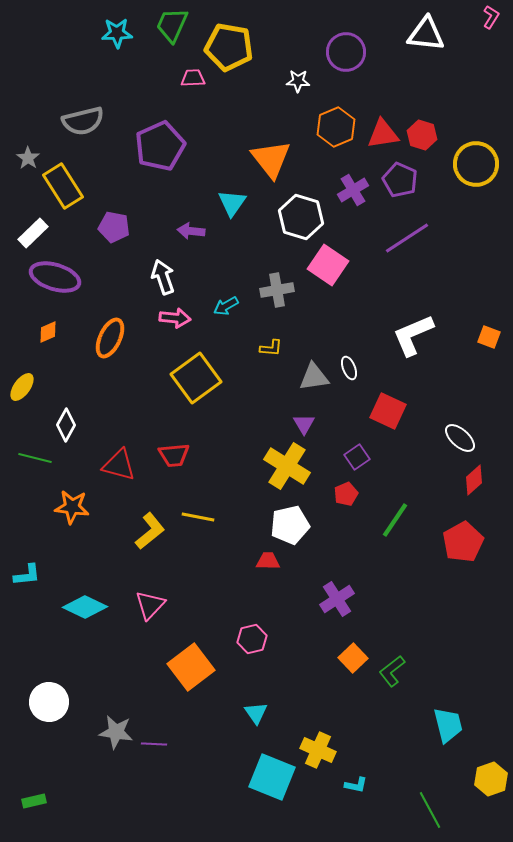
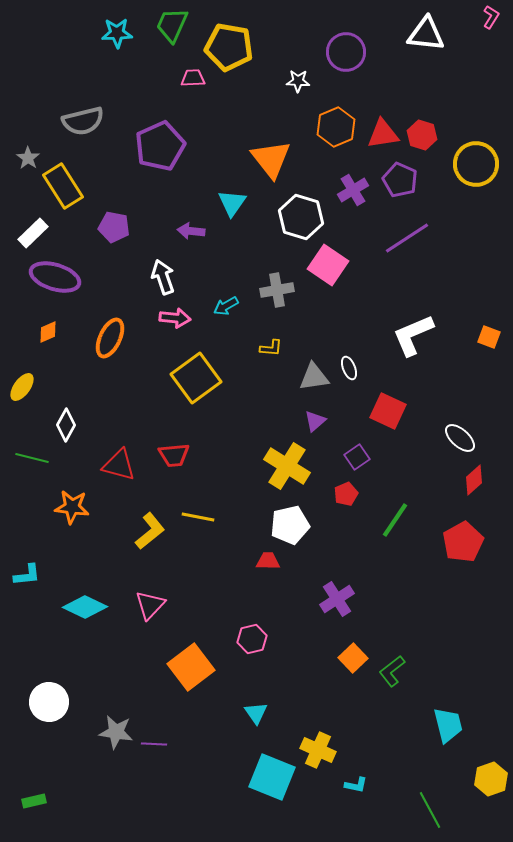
purple triangle at (304, 424): moved 11 px right, 3 px up; rotated 20 degrees clockwise
green line at (35, 458): moved 3 px left
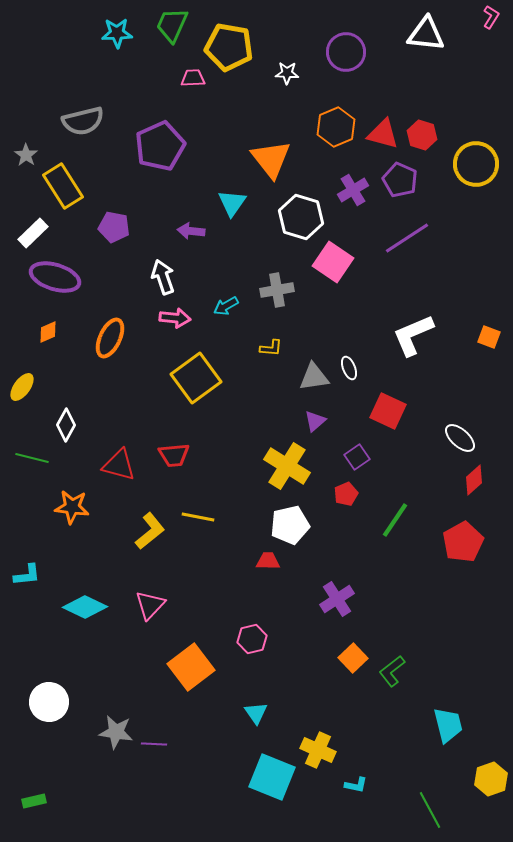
white star at (298, 81): moved 11 px left, 8 px up
red triangle at (383, 134): rotated 24 degrees clockwise
gray star at (28, 158): moved 2 px left, 3 px up
pink square at (328, 265): moved 5 px right, 3 px up
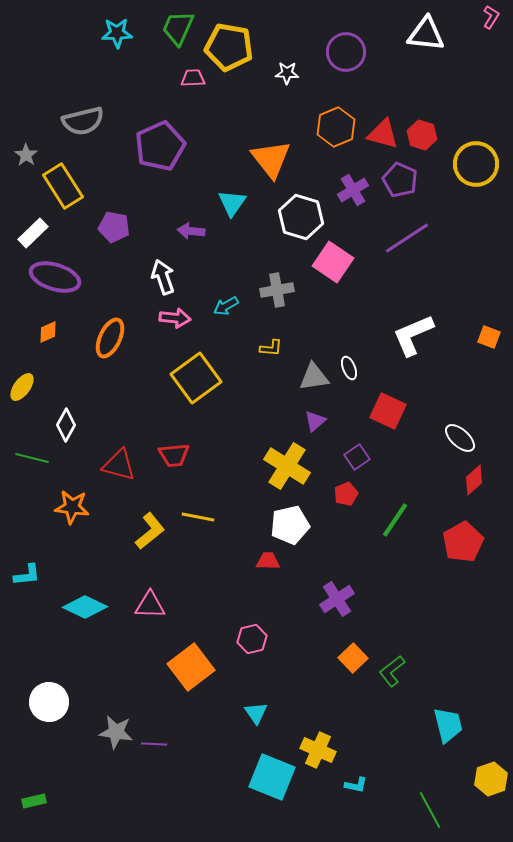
green trapezoid at (172, 25): moved 6 px right, 3 px down
pink triangle at (150, 605): rotated 48 degrees clockwise
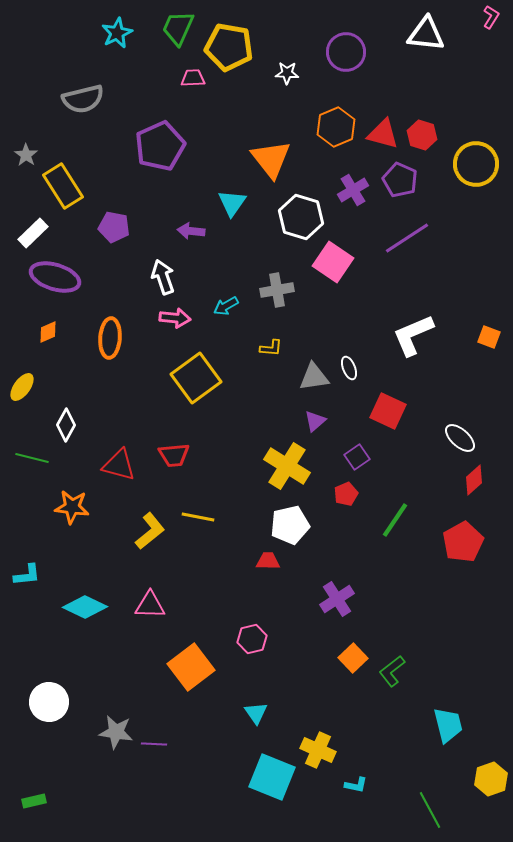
cyan star at (117, 33): rotated 24 degrees counterclockwise
gray semicircle at (83, 121): moved 22 px up
orange ellipse at (110, 338): rotated 21 degrees counterclockwise
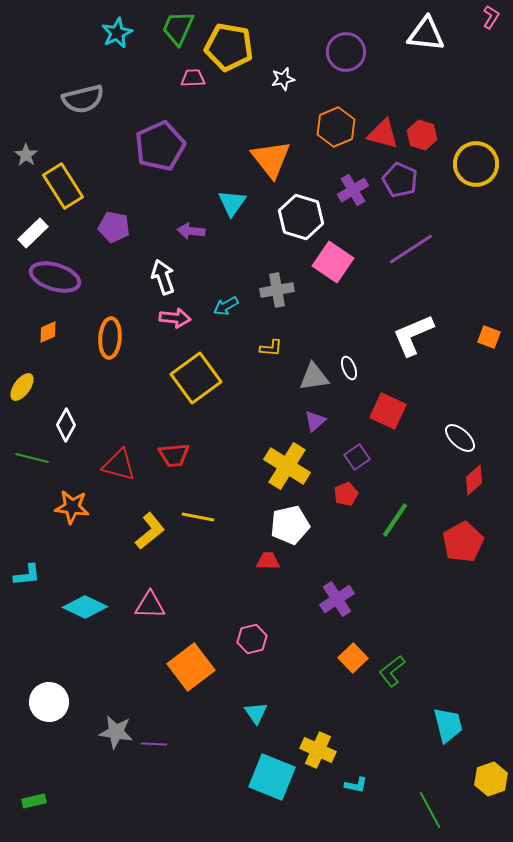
white star at (287, 73): moved 4 px left, 6 px down; rotated 15 degrees counterclockwise
purple line at (407, 238): moved 4 px right, 11 px down
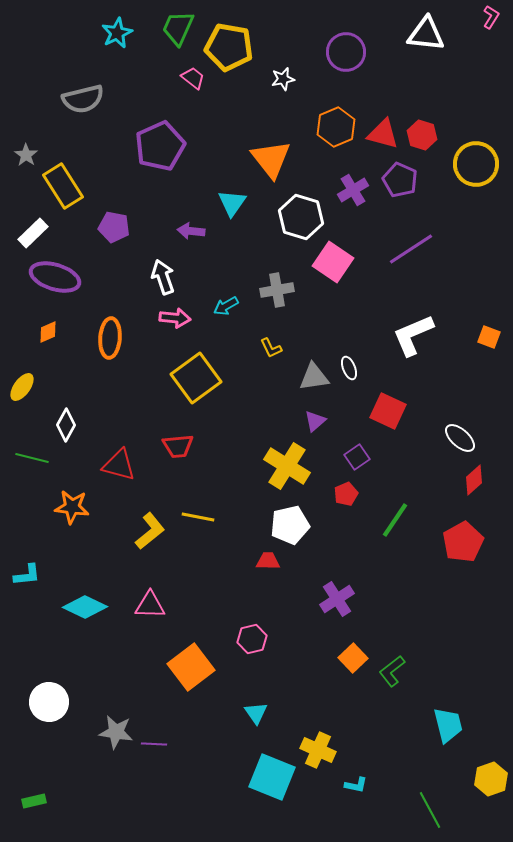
pink trapezoid at (193, 78): rotated 40 degrees clockwise
yellow L-shape at (271, 348): rotated 60 degrees clockwise
red trapezoid at (174, 455): moved 4 px right, 9 px up
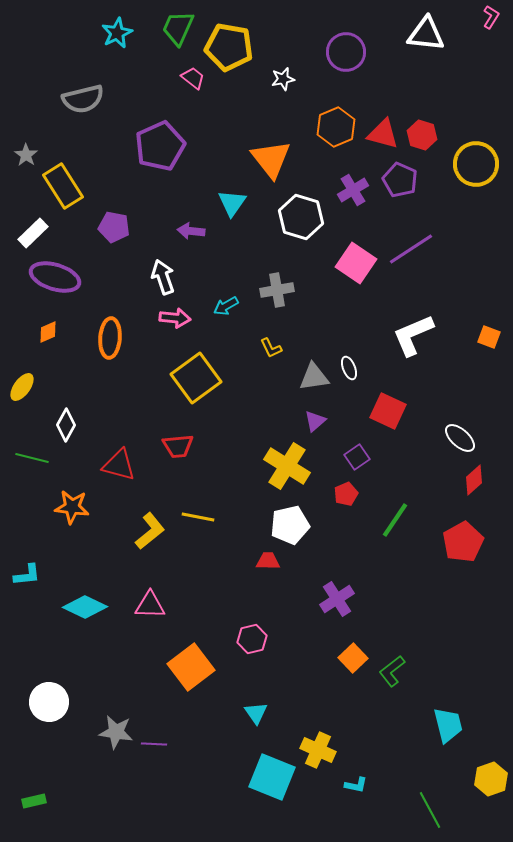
pink square at (333, 262): moved 23 px right, 1 px down
